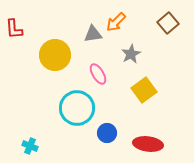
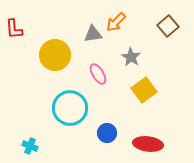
brown square: moved 3 px down
gray star: moved 3 px down; rotated 12 degrees counterclockwise
cyan circle: moved 7 px left
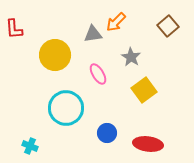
cyan circle: moved 4 px left
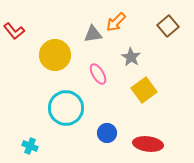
red L-shape: moved 2 px down; rotated 35 degrees counterclockwise
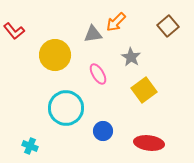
blue circle: moved 4 px left, 2 px up
red ellipse: moved 1 px right, 1 px up
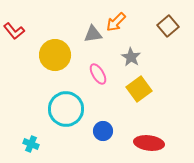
yellow square: moved 5 px left, 1 px up
cyan circle: moved 1 px down
cyan cross: moved 1 px right, 2 px up
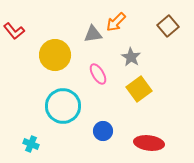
cyan circle: moved 3 px left, 3 px up
